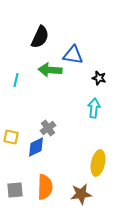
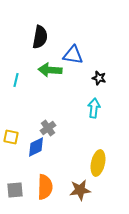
black semicircle: rotated 15 degrees counterclockwise
brown star: moved 1 px left, 4 px up
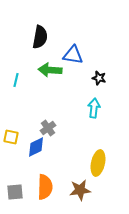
gray square: moved 2 px down
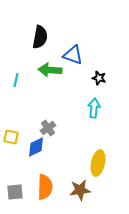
blue triangle: rotated 10 degrees clockwise
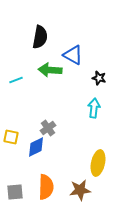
blue triangle: rotated 10 degrees clockwise
cyan line: rotated 56 degrees clockwise
orange semicircle: moved 1 px right
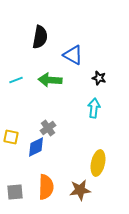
green arrow: moved 10 px down
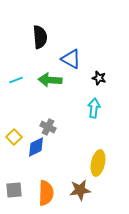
black semicircle: rotated 15 degrees counterclockwise
blue triangle: moved 2 px left, 4 px down
gray cross: moved 1 px up; rotated 28 degrees counterclockwise
yellow square: moved 3 px right; rotated 35 degrees clockwise
orange semicircle: moved 6 px down
gray square: moved 1 px left, 2 px up
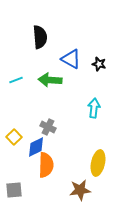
black star: moved 14 px up
orange semicircle: moved 28 px up
